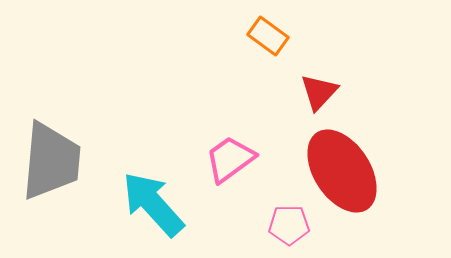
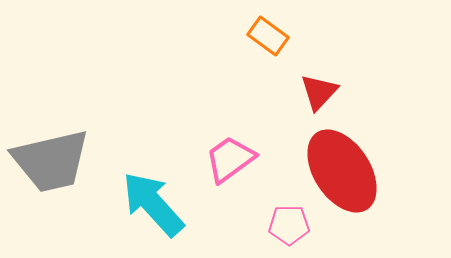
gray trapezoid: rotated 72 degrees clockwise
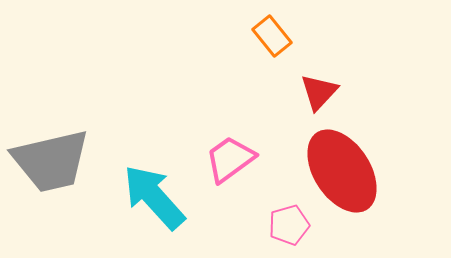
orange rectangle: moved 4 px right; rotated 15 degrees clockwise
cyan arrow: moved 1 px right, 7 px up
pink pentagon: rotated 15 degrees counterclockwise
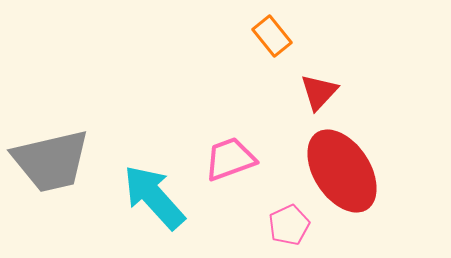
pink trapezoid: rotated 16 degrees clockwise
pink pentagon: rotated 9 degrees counterclockwise
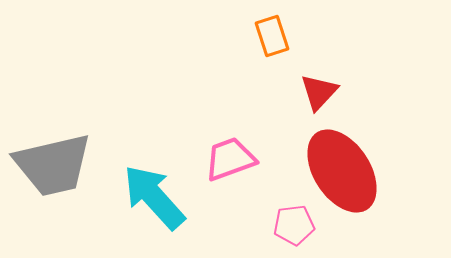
orange rectangle: rotated 21 degrees clockwise
gray trapezoid: moved 2 px right, 4 px down
pink pentagon: moved 5 px right; rotated 18 degrees clockwise
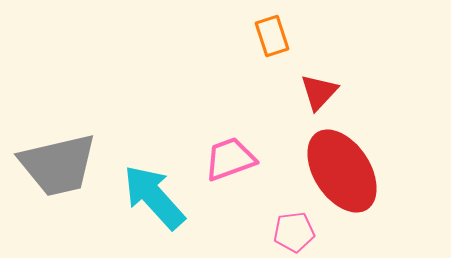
gray trapezoid: moved 5 px right
pink pentagon: moved 7 px down
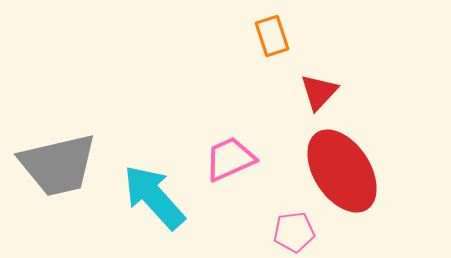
pink trapezoid: rotated 4 degrees counterclockwise
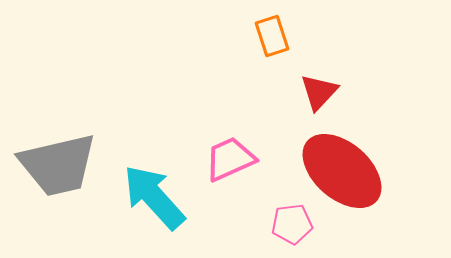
red ellipse: rotated 16 degrees counterclockwise
pink pentagon: moved 2 px left, 8 px up
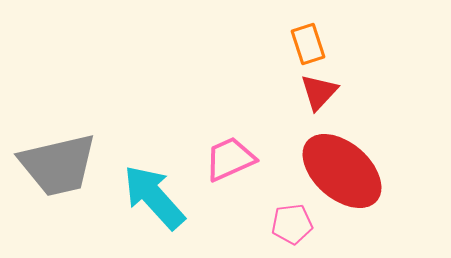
orange rectangle: moved 36 px right, 8 px down
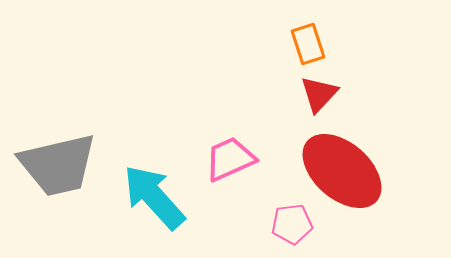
red triangle: moved 2 px down
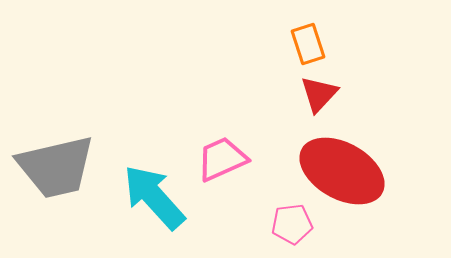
pink trapezoid: moved 8 px left
gray trapezoid: moved 2 px left, 2 px down
red ellipse: rotated 12 degrees counterclockwise
